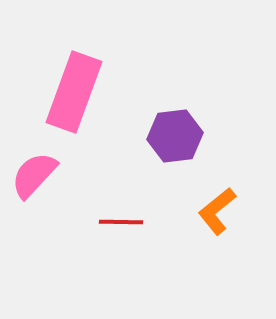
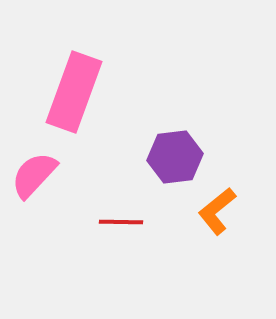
purple hexagon: moved 21 px down
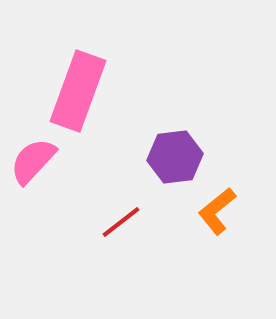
pink rectangle: moved 4 px right, 1 px up
pink semicircle: moved 1 px left, 14 px up
red line: rotated 39 degrees counterclockwise
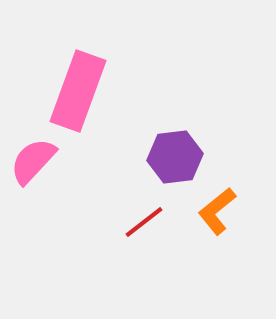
red line: moved 23 px right
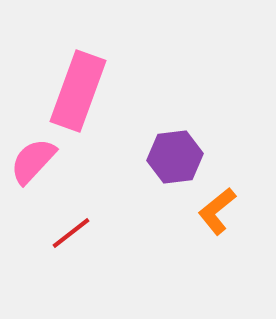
red line: moved 73 px left, 11 px down
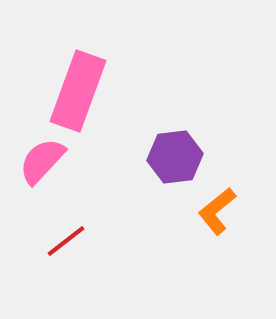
pink semicircle: moved 9 px right
red line: moved 5 px left, 8 px down
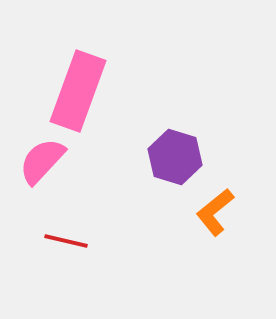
purple hexagon: rotated 24 degrees clockwise
orange L-shape: moved 2 px left, 1 px down
red line: rotated 51 degrees clockwise
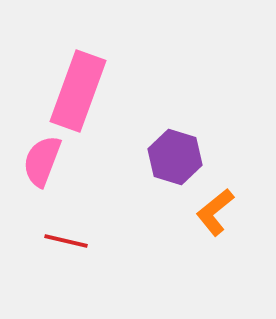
pink semicircle: rotated 22 degrees counterclockwise
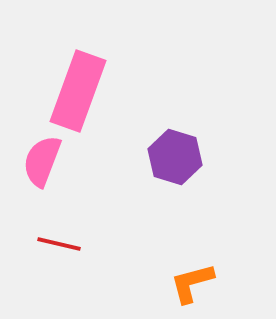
orange L-shape: moved 23 px left, 71 px down; rotated 24 degrees clockwise
red line: moved 7 px left, 3 px down
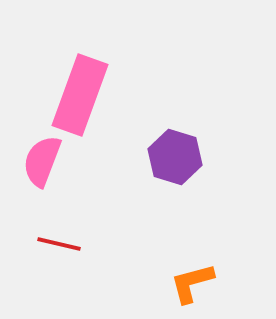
pink rectangle: moved 2 px right, 4 px down
